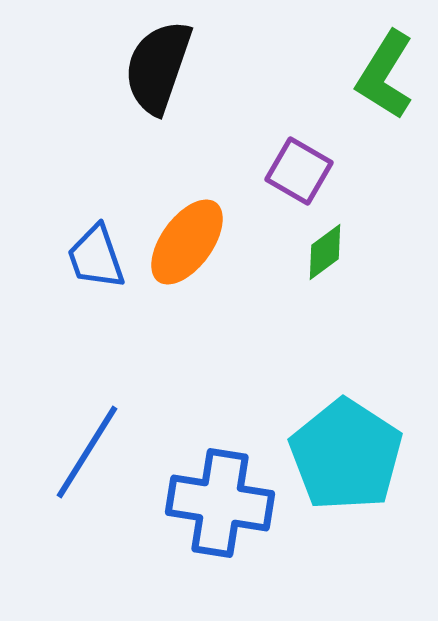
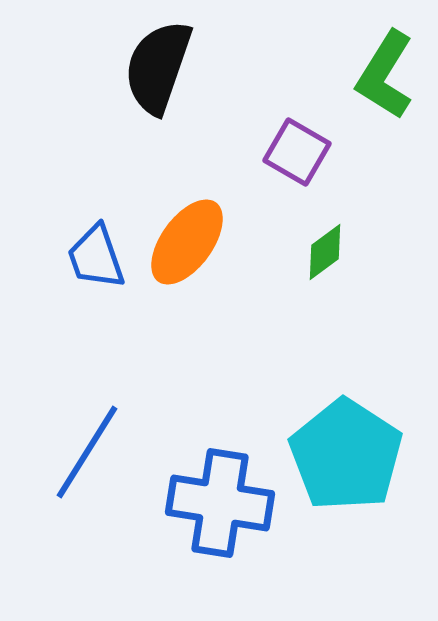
purple square: moved 2 px left, 19 px up
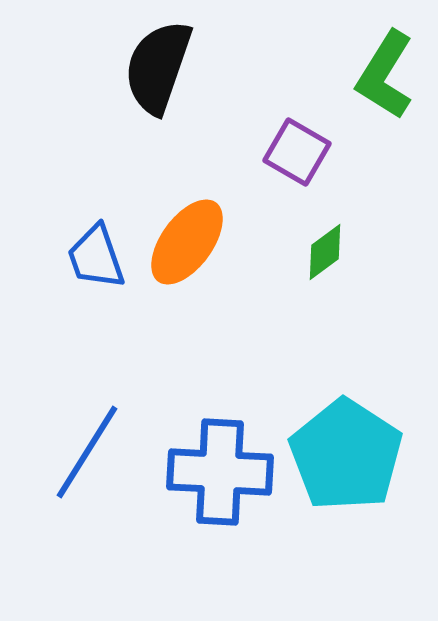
blue cross: moved 31 px up; rotated 6 degrees counterclockwise
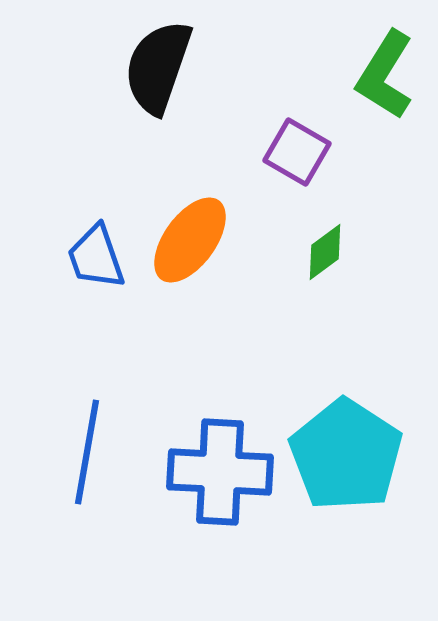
orange ellipse: moved 3 px right, 2 px up
blue line: rotated 22 degrees counterclockwise
